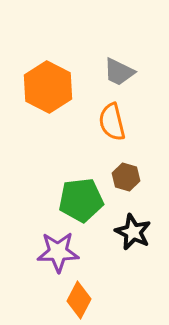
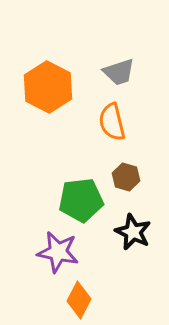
gray trapezoid: rotated 44 degrees counterclockwise
purple star: rotated 12 degrees clockwise
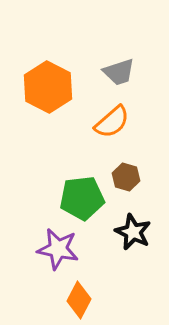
orange semicircle: rotated 117 degrees counterclockwise
green pentagon: moved 1 px right, 2 px up
purple star: moved 3 px up
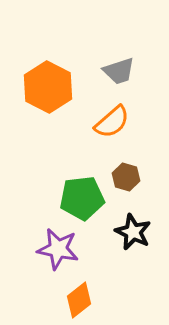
gray trapezoid: moved 1 px up
orange diamond: rotated 24 degrees clockwise
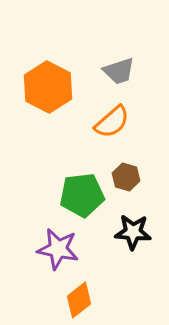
green pentagon: moved 3 px up
black star: rotated 21 degrees counterclockwise
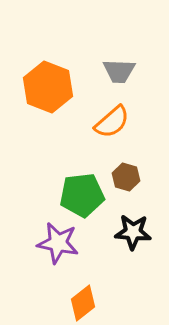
gray trapezoid: rotated 20 degrees clockwise
orange hexagon: rotated 6 degrees counterclockwise
purple star: moved 6 px up
orange diamond: moved 4 px right, 3 px down
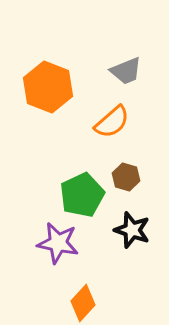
gray trapezoid: moved 7 px right; rotated 24 degrees counterclockwise
green pentagon: rotated 18 degrees counterclockwise
black star: moved 1 px left, 2 px up; rotated 15 degrees clockwise
orange diamond: rotated 9 degrees counterclockwise
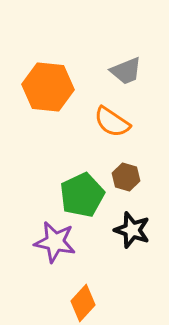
orange hexagon: rotated 15 degrees counterclockwise
orange semicircle: rotated 75 degrees clockwise
purple star: moved 3 px left, 1 px up
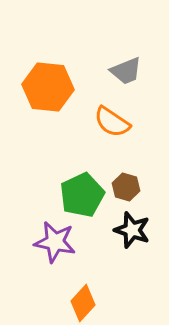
brown hexagon: moved 10 px down
